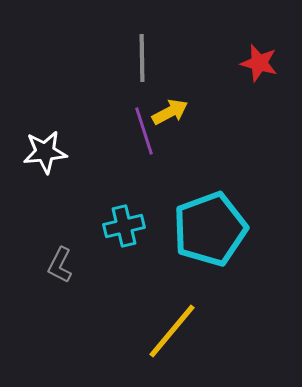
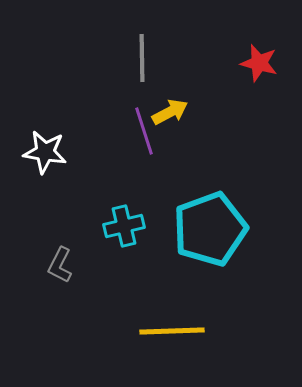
white star: rotated 15 degrees clockwise
yellow line: rotated 48 degrees clockwise
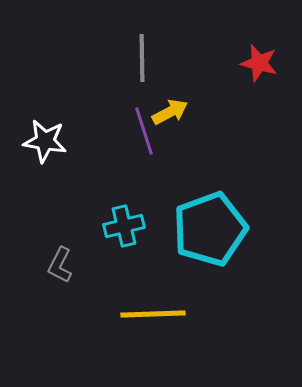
white star: moved 11 px up
yellow line: moved 19 px left, 17 px up
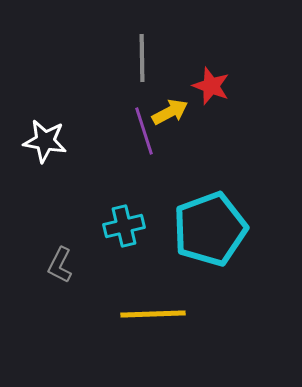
red star: moved 48 px left, 23 px down; rotated 6 degrees clockwise
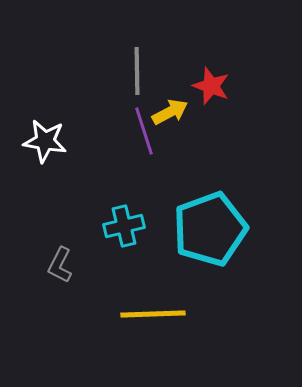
gray line: moved 5 px left, 13 px down
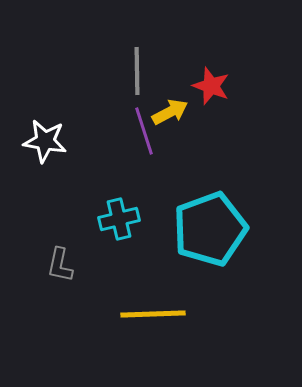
cyan cross: moved 5 px left, 7 px up
gray L-shape: rotated 15 degrees counterclockwise
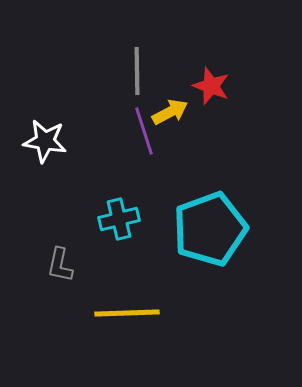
yellow line: moved 26 px left, 1 px up
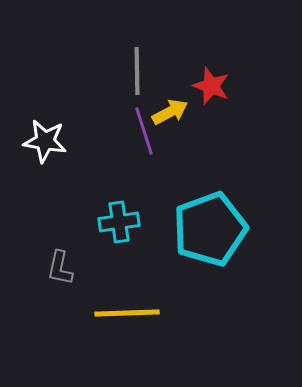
cyan cross: moved 3 px down; rotated 6 degrees clockwise
gray L-shape: moved 3 px down
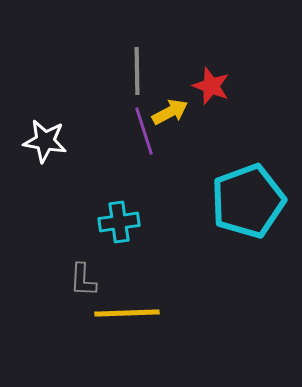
cyan pentagon: moved 38 px right, 28 px up
gray L-shape: moved 23 px right, 12 px down; rotated 9 degrees counterclockwise
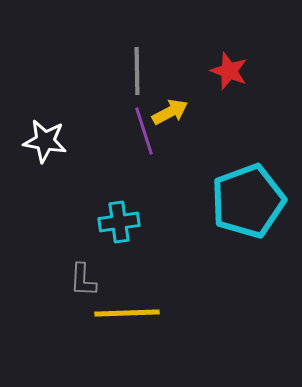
red star: moved 18 px right, 15 px up
